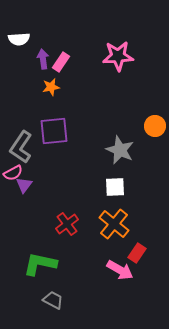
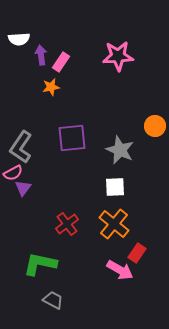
purple arrow: moved 2 px left, 4 px up
purple square: moved 18 px right, 7 px down
purple triangle: moved 1 px left, 3 px down
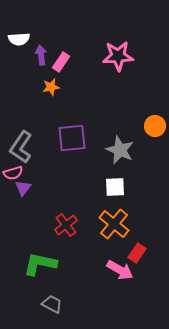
pink semicircle: rotated 12 degrees clockwise
red cross: moved 1 px left, 1 px down
gray trapezoid: moved 1 px left, 4 px down
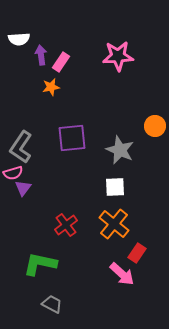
pink arrow: moved 2 px right, 4 px down; rotated 12 degrees clockwise
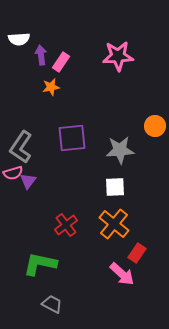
gray star: rotated 28 degrees counterclockwise
purple triangle: moved 5 px right, 7 px up
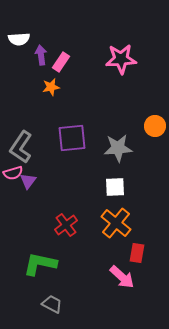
pink star: moved 3 px right, 3 px down
gray star: moved 2 px left, 2 px up
orange cross: moved 2 px right, 1 px up
red rectangle: rotated 24 degrees counterclockwise
pink arrow: moved 3 px down
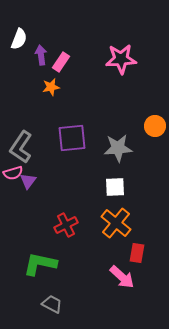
white semicircle: rotated 65 degrees counterclockwise
red cross: rotated 10 degrees clockwise
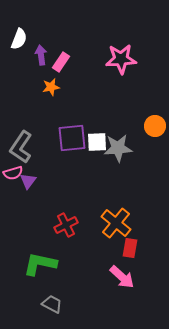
white square: moved 18 px left, 45 px up
red rectangle: moved 7 px left, 5 px up
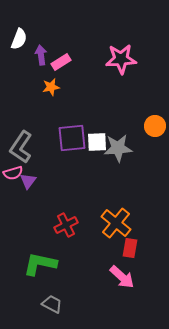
pink rectangle: rotated 24 degrees clockwise
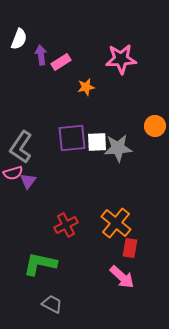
orange star: moved 35 px right
